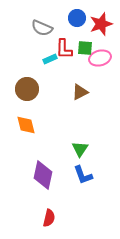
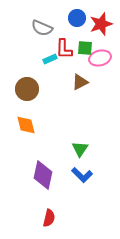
brown triangle: moved 10 px up
blue L-shape: moved 1 px left; rotated 25 degrees counterclockwise
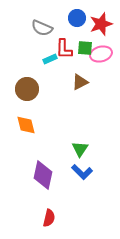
pink ellipse: moved 1 px right, 4 px up
blue L-shape: moved 3 px up
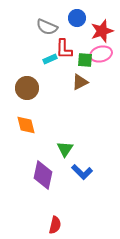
red star: moved 1 px right, 7 px down
gray semicircle: moved 5 px right, 1 px up
green square: moved 12 px down
brown circle: moved 1 px up
green triangle: moved 15 px left
red semicircle: moved 6 px right, 7 px down
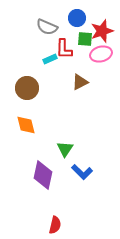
green square: moved 21 px up
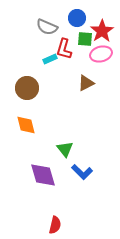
red star: rotated 15 degrees counterclockwise
red L-shape: rotated 15 degrees clockwise
brown triangle: moved 6 px right, 1 px down
green triangle: rotated 12 degrees counterclockwise
purple diamond: rotated 28 degrees counterclockwise
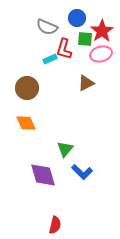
orange diamond: moved 2 px up; rotated 10 degrees counterclockwise
green triangle: rotated 18 degrees clockwise
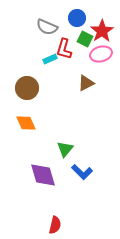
green square: rotated 21 degrees clockwise
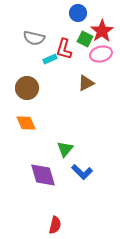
blue circle: moved 1 px right, 5 px up
gray semicircle: moved 13 px left, 11 px down; rotated 10 degrees counterclockwise
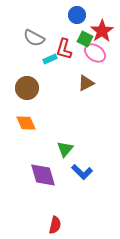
blue circle: moved 1 px left, 2 px down
gray semicircle: rotated 15 degrees clockwise
pink ellipse: moved 6 px left, 1 px up; rotated 50 degrees clockwise
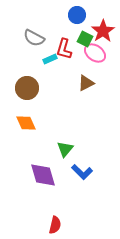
red star: moved 1 px right
